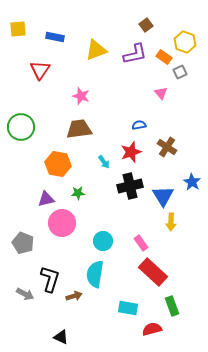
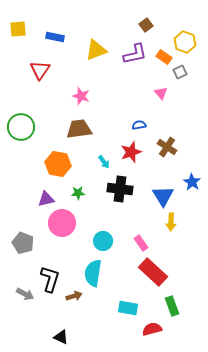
black cross: moved 10 px left, 3 px down; rotated 20 degrees clockwise
cyan semicircle: moved 2 px left, 1 px up
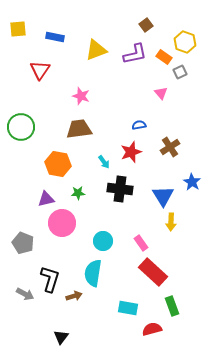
brown cross: moved 3 px right; rotated 24 degrees clockwise
black triangle: rotated 42 degrees clockwise
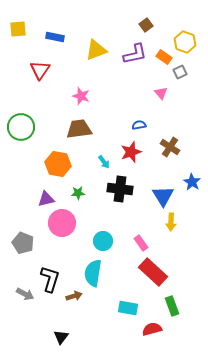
brown cross: rotated 24 degrees counterclockwise
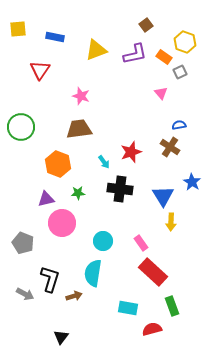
blue semicircle: moved 40 px right
orange hexagon: rotated 10 degrees clockwise
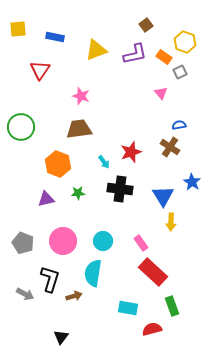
pink circle: moved 1 px right, 18 px down
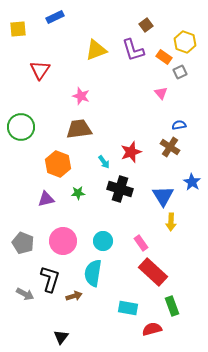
blue rectangle: moved 20 px up; rotated 36 degrees counterclockwise
purple L-shape: moved 2 px left, 4 px up; rotated 85 degrees clockwise
black cross: rotated 10 degrees clockwise
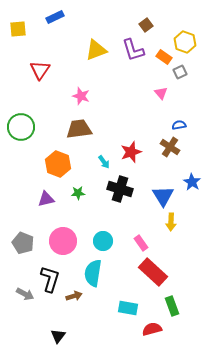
black triangle: moved 3 px left, 1 px up
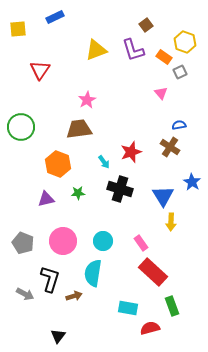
pink star: moved 6 px right, 4 px down; rotated 24 degrees clockwise
red semicircle: moved 2 px left, 1 px up
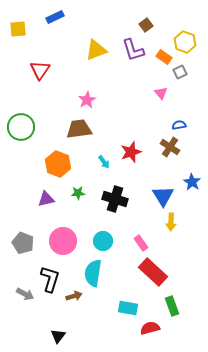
black cross: moved 5 px left, 10 px down
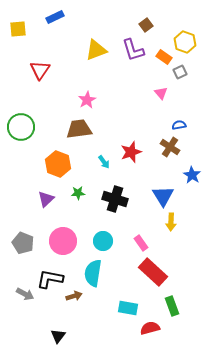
blue star: moved 7 px up
purple triangle: rotated 30 degrees counterclockwise
black L-shape: rotated 96 degrees counterclockwise
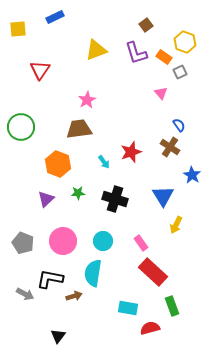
purple L-shape: moved 3 px right, 3 px down
blue semicircle: rotated 64 degrees clockwise
yellow arrow: moved 5 px right, 3 px down; rotated 24 degrees clockwise
